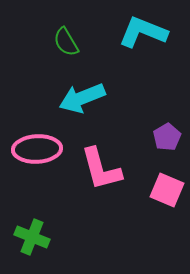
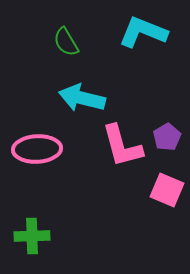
cyan arrow: rotated 36 degrees clockwise
pink L-shape: moved 21 px right, 23 px up
green cross: moved 1 px up; rotated 24 degrees counterclockwise
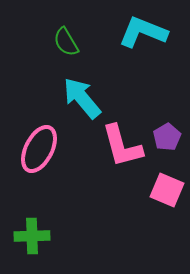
cyan arrow: rotated 36 degrees clockwise
pink ellipse: moved 2 px right; rotated 60 degrees counterclockwise
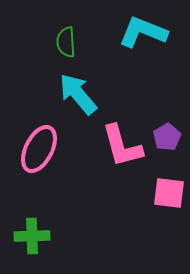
green semicircle: rotated 28 degrees clockwise
cyan arrow: moved 4 px left, 4 px up
pink square: moved 2 px right, 3 px down; rotated 16 degrees counterclockwise
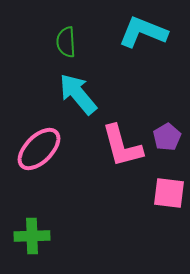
pink ellipse: rotated 18 degrees clockwise
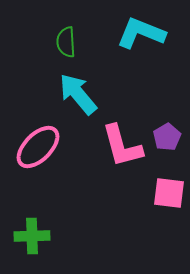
cyan L-shape: moved 2 px left, 1 px down
pink ellipse: moved 1 px left, 2 px up
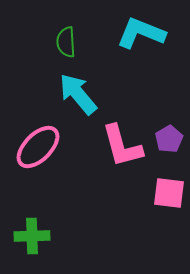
purple pentagon: moved 2 px right, 2 px down
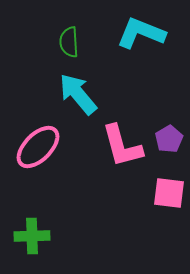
green semicircle: moved 3 px right
